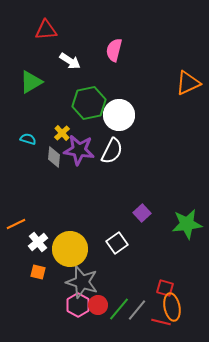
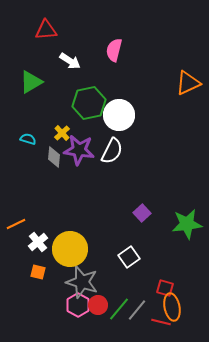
white square: moved 12 px right, 14 px down
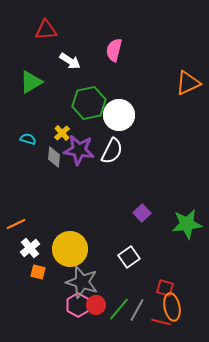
white cross: moved 8 px left, 6 px down
red circle: moved 2 px left
gray line: rotated 10 degrees counterclockwise
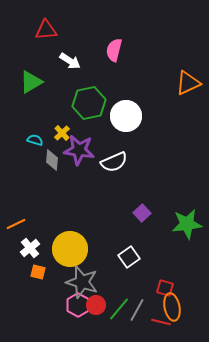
white circle: moved 7 px right, 1 px down
cyan semicircle: moved 7 px right, 1 px down
white semicircle: moved 2 px right, 11 px down; rotated 40 degrees clockwise
gray diamond: moved 2 px left, 3 px down
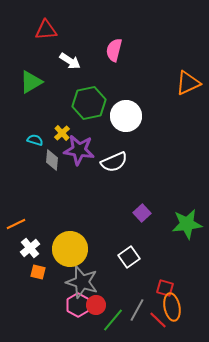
green line: moved 6 px left, 11 px down
red line: moved 3 px left, 2 px up; rotated 30 degrees clockwise
